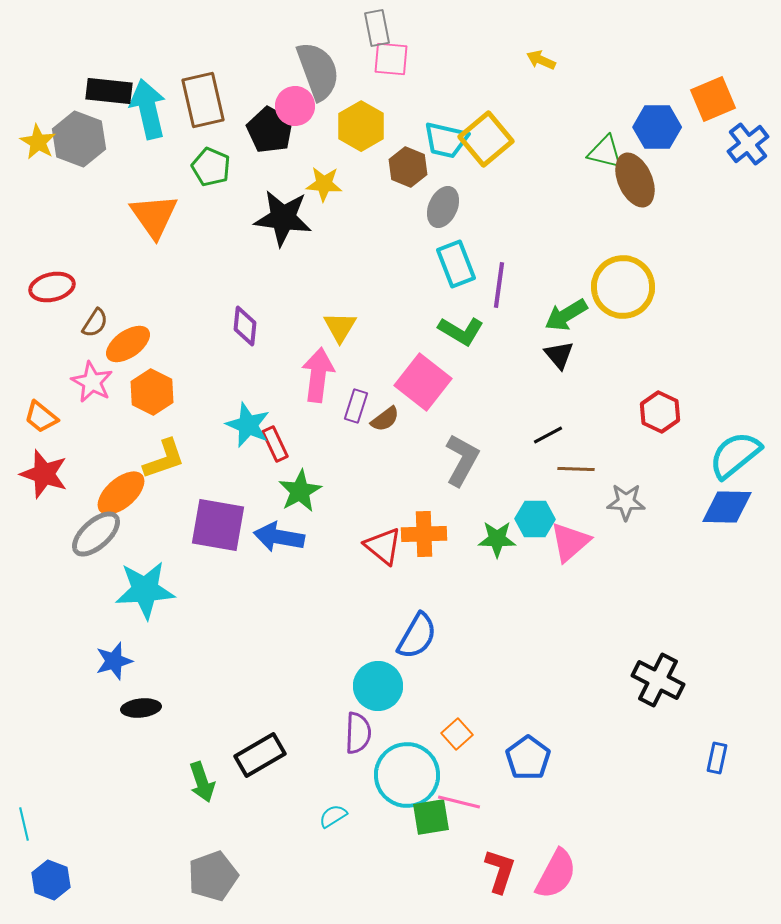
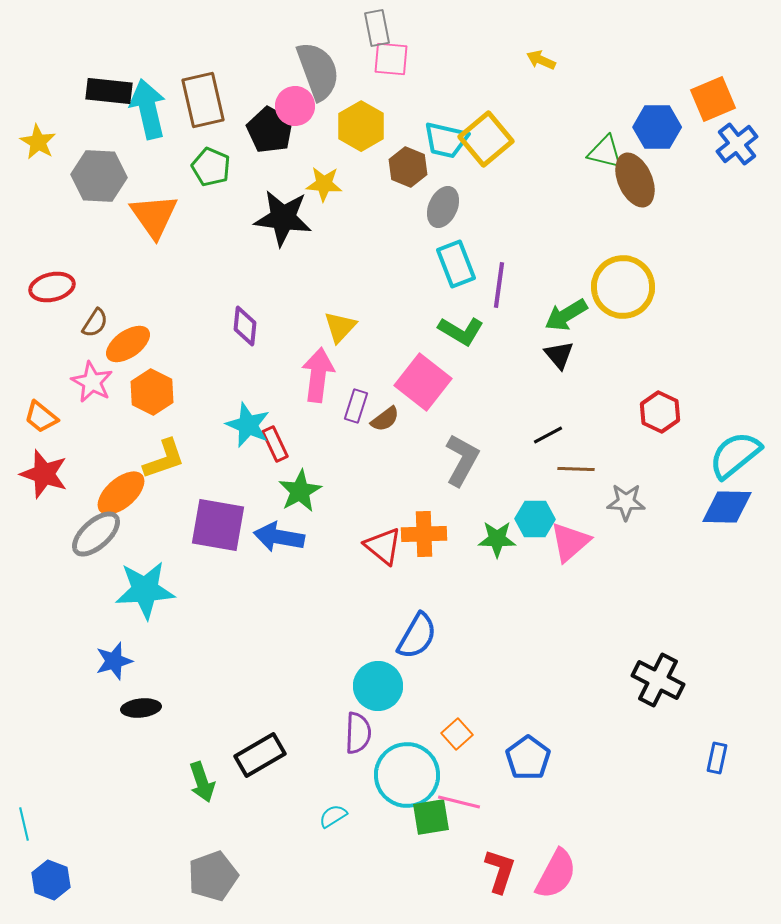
gray hexagon at (79, 139): moved 20 px right, 37 px down; rotated 18 degrees counterclockwise
blue cross at (748, 144): moved 11 px left
yellow triangle at (340, 327): rotated 12 degrees clockwise
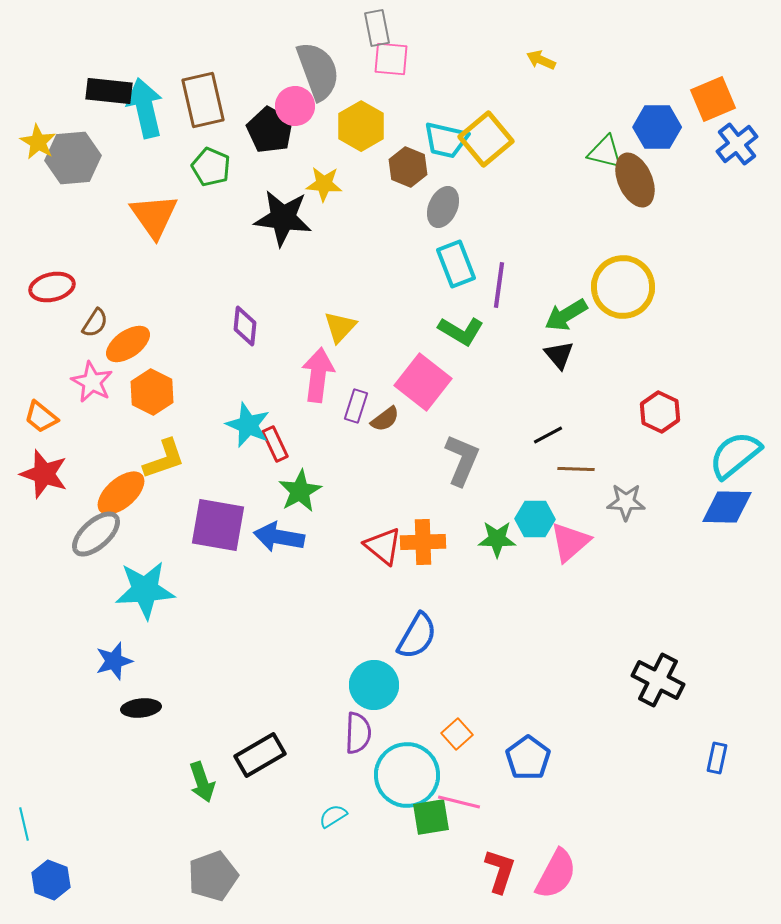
cyan arrow at (148, 109): moved 3 px left, 1 px up
gray hexagon at (99, 176): moved 26 px left, 18 px up; rotated 8 degrees counterclockwise
gray L-shape at (462, 460): rotated 6 degrees counterclockwise
orange cross at (424, 534): moved 1 px left, 8 px down
cyan circle at (378, 686): moved 4 px left, 1 px up
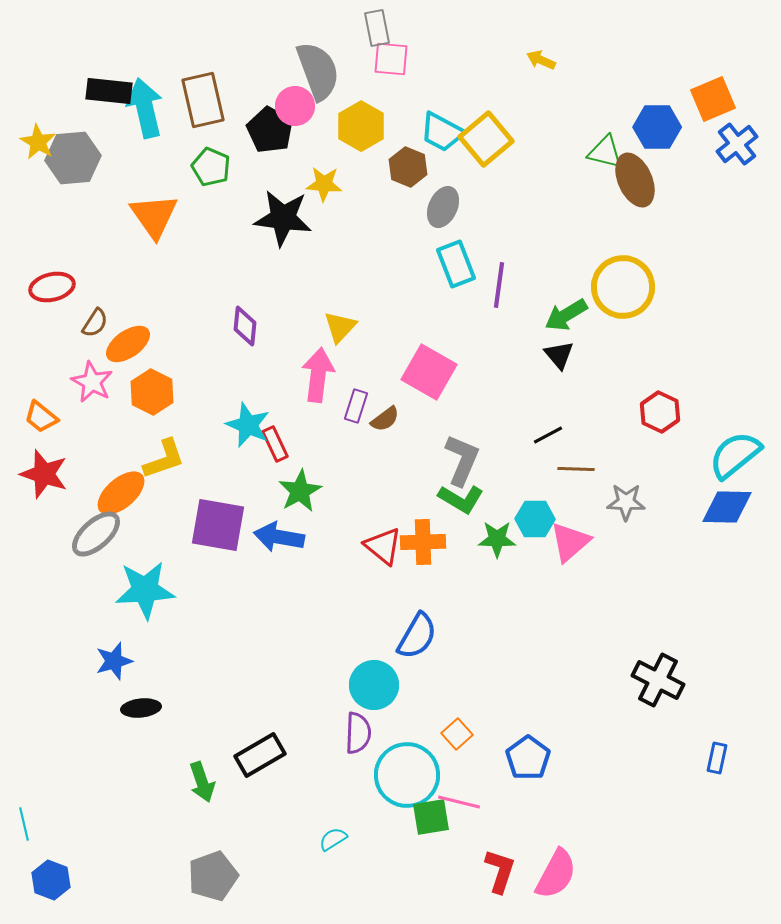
cyan trapezoid at (446, 140): moved 4 px left, 8 px up; rotated 15 degrees clockwise
green L-shape at (461, 331): moved 168 px down
pink square at (423, 382): moved 6 px right, 10 px up; rotated 8 degrees counterclockwise
cyan semicircle at (333, 816): moved 23 px down
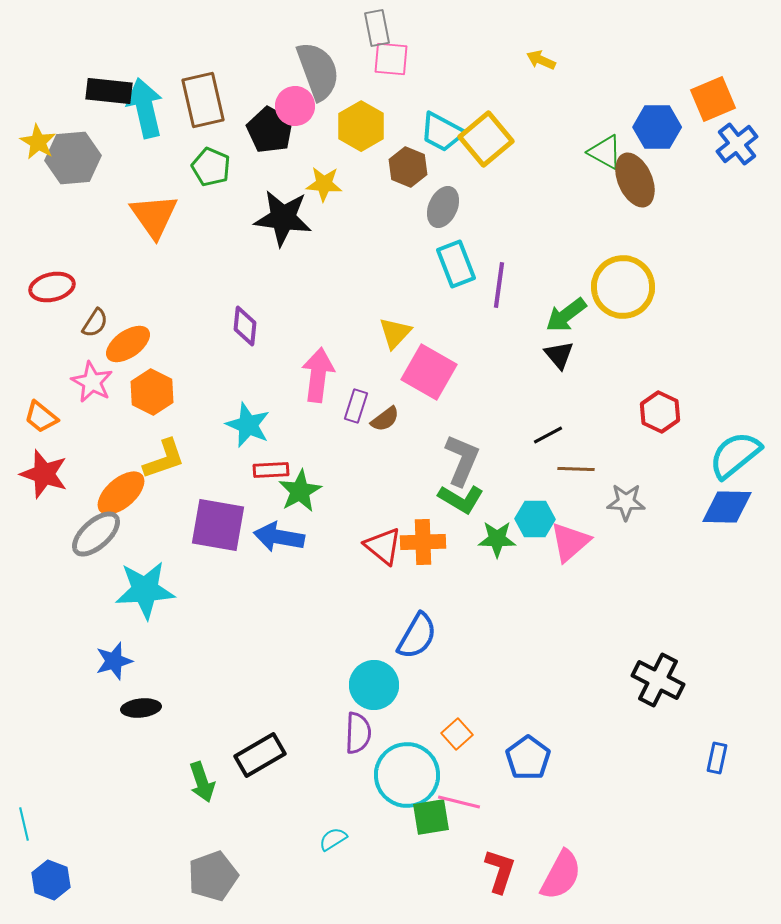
green triangle at (605, 152): rotated 15 degrees clockwise
green arrow at (566, 315): rotated 6 degrees counterclockwise
yellow triangle at (340, 327): moved 55 px right, 6 px down
red rectangle at (275, 444): moved 4 px left, 26 px down; rotated 68 degrees counterclockwise
pink semicircle at (556, 874): moved 5 px right, 1 px down
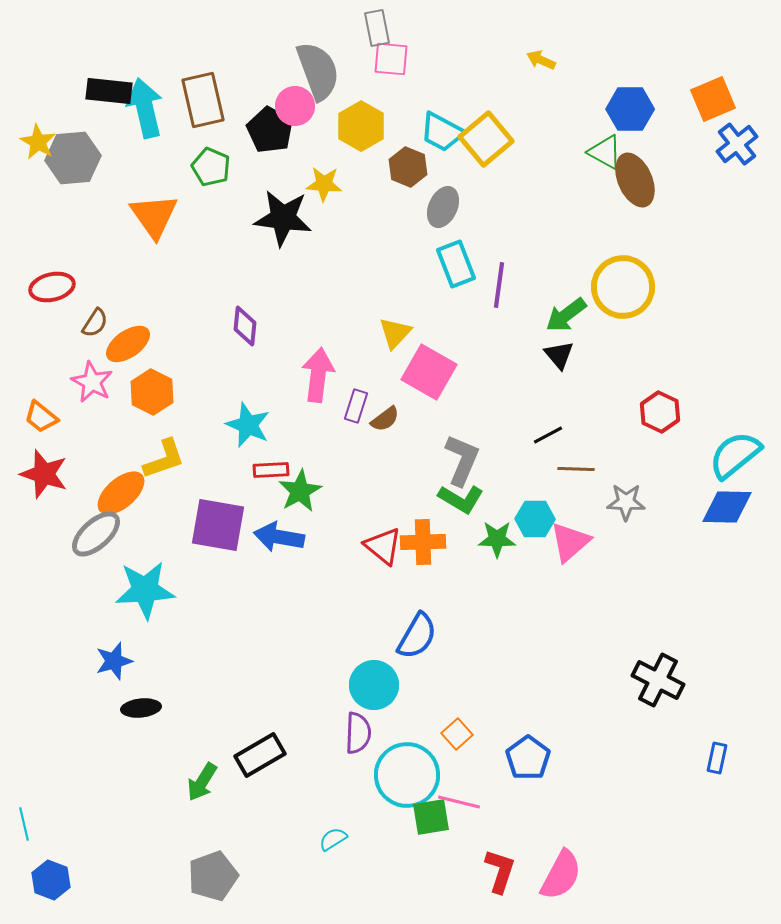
blue hexagon at (657, 127): moved 27 px left, 18 px up
green arrow at (202, 782): rotated 51 degrees clockwise
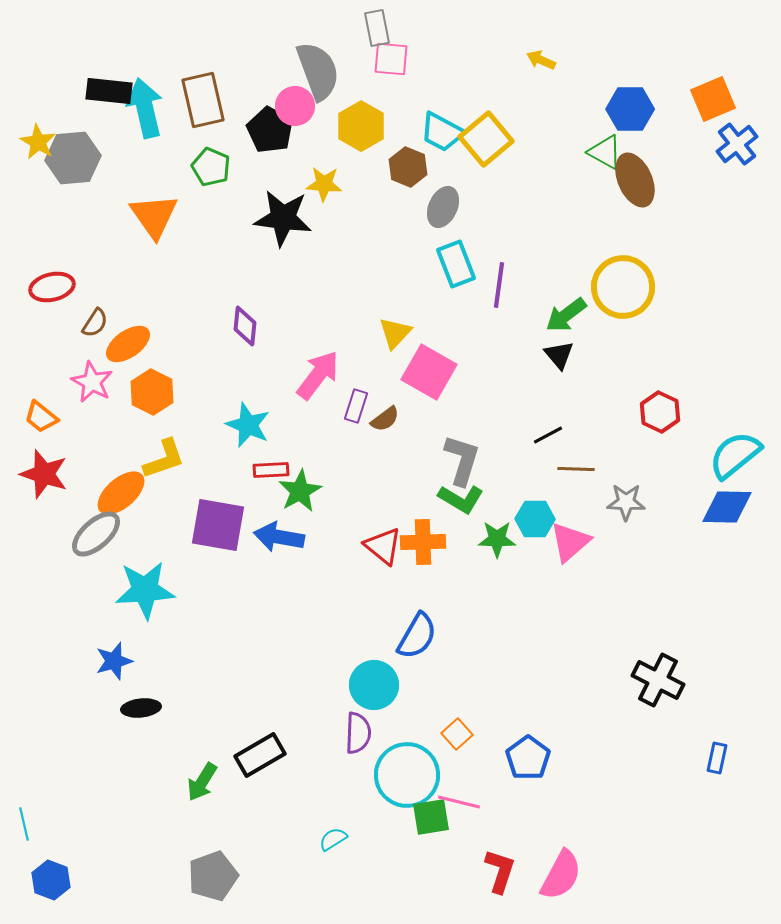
pink arrow at (318, 375): rotated 30 degrees clockwise
gray L-shape at (462, 460): rotated 6 degrees counterclockwise
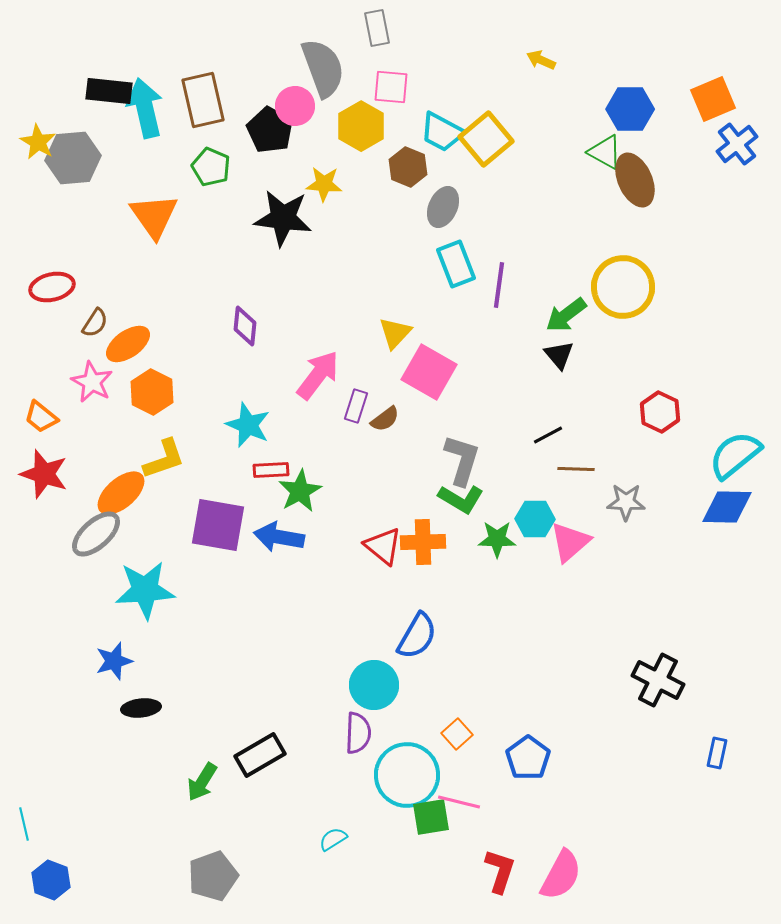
pink square at (391, 59): moved 28 px down
gray semicircle at (318, 71): moved 5 px right, 3 px up
blue rectangle at (717, 758): moved 5 px up
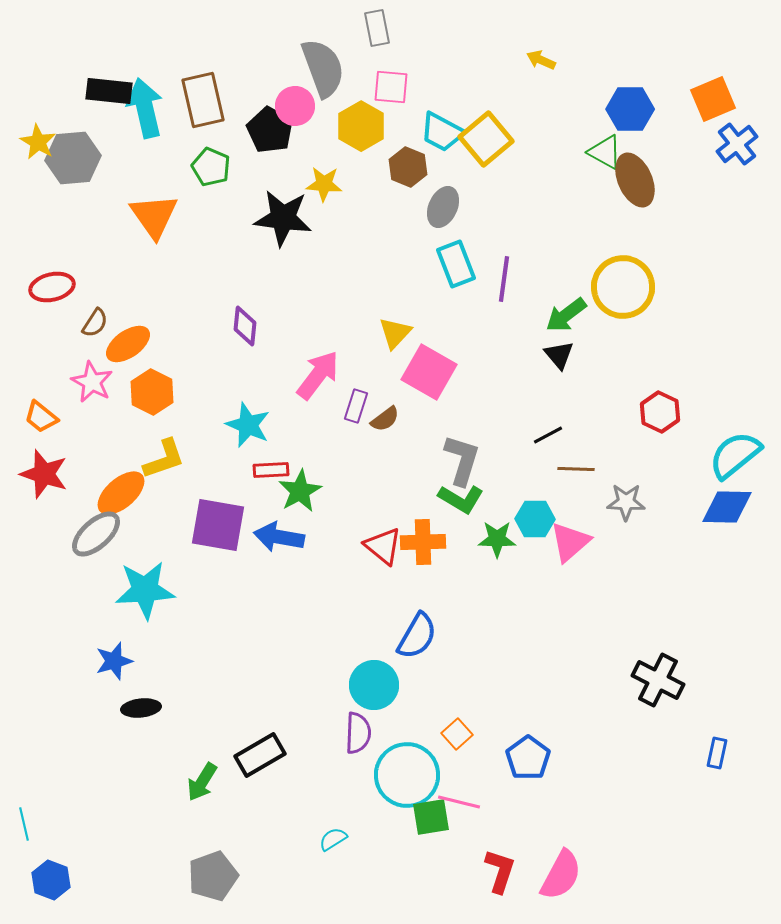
purple line at (499, 285): moved 5 px right, 6 px up
